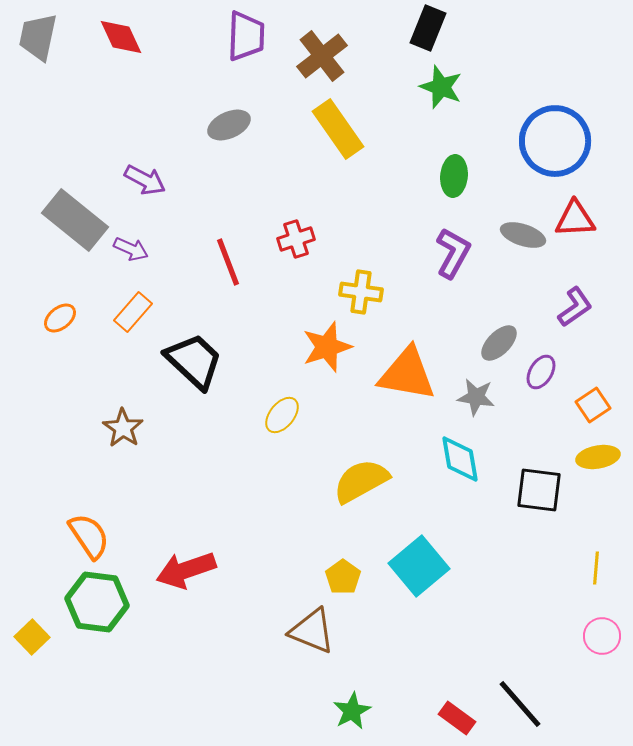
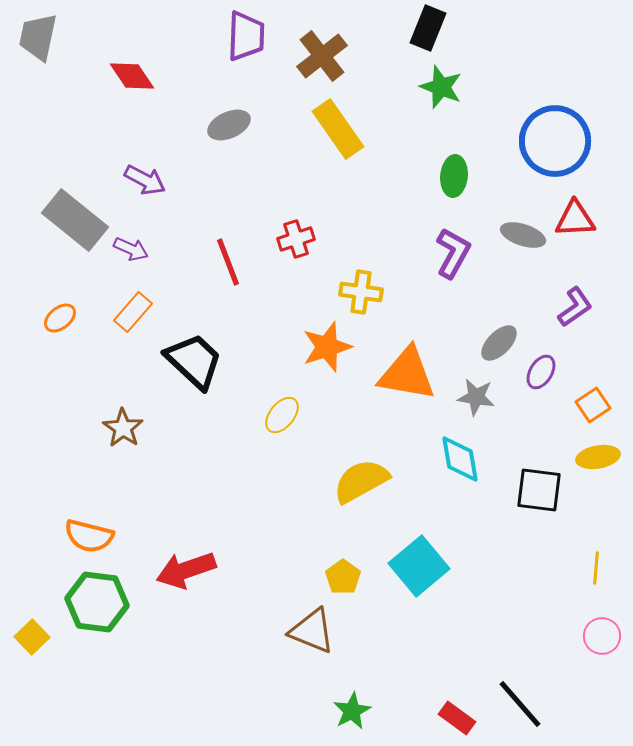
red diamond at (121, 37): moved 11 px right, 39 px down; rotated 9 degrees counterclockwise
orange semicircle at (89, 536): rotated 138 degrees clockwise
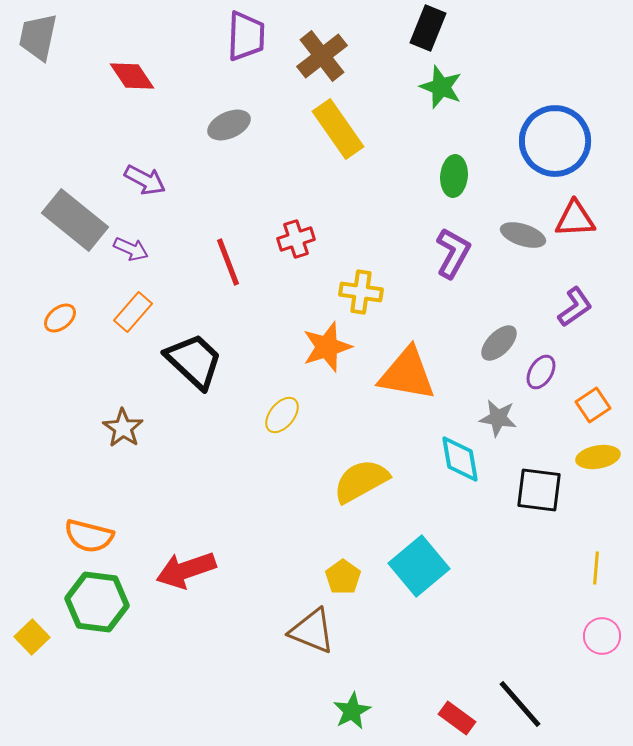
gray star at (476, 397): moved 22 px right, 21 px down
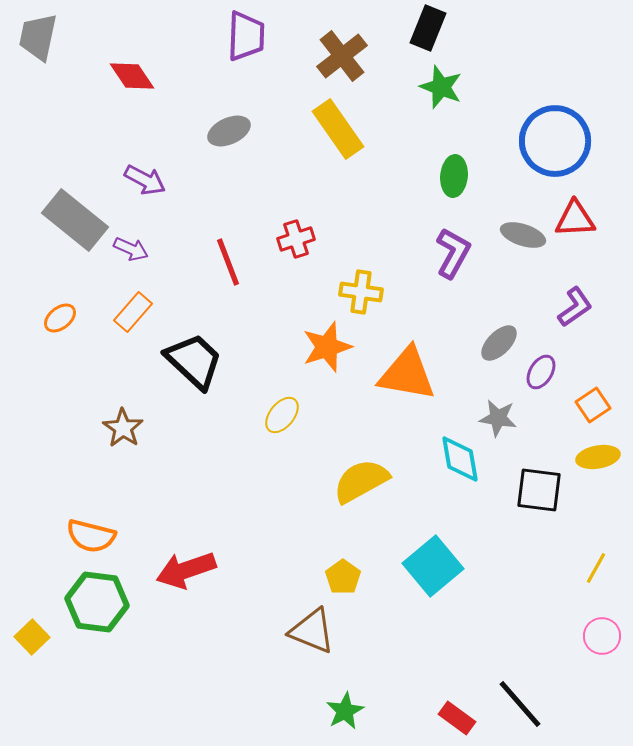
brown cross at (322, 56): moved 20 px right
gray ellipse at (229, 125): moved 6 px down
orange semicircle at (89, 536): moved 2 px right
cyan square at (419, 566): moved 14 px right
yellow line at (596, 568): rotated 24 degrees clockwise
green star at (352, 711): moved 7 px left
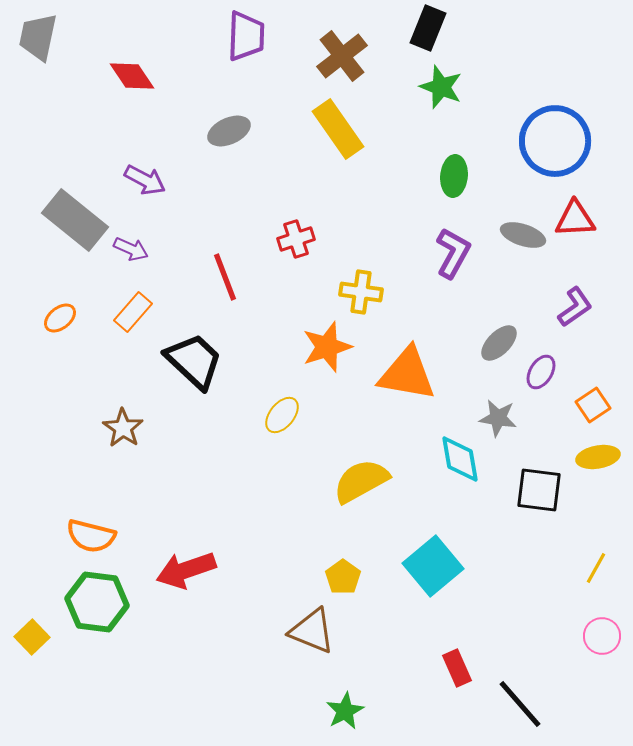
red line at (228, 262): moved 3 px left, 15 px down
red rectangle at (457, 718): moved 50 px up; rotated 30 degrees clockwise
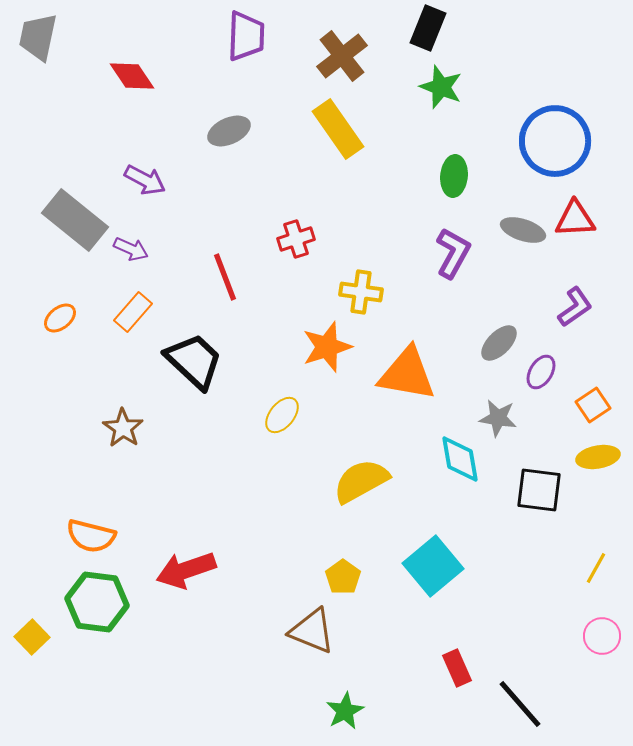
gray ellipse at (523, 235): moved 5 px up
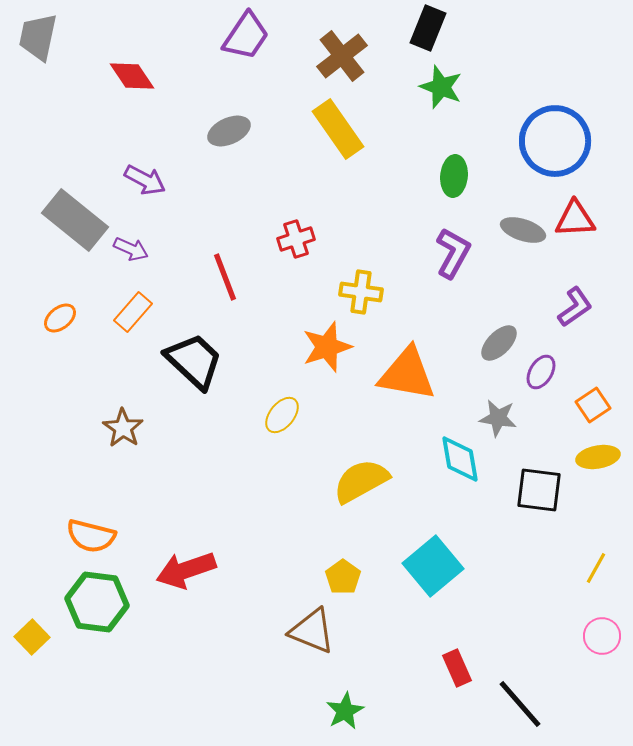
purple trapezoid at (246, 36): rotated 32 degrees clockwise
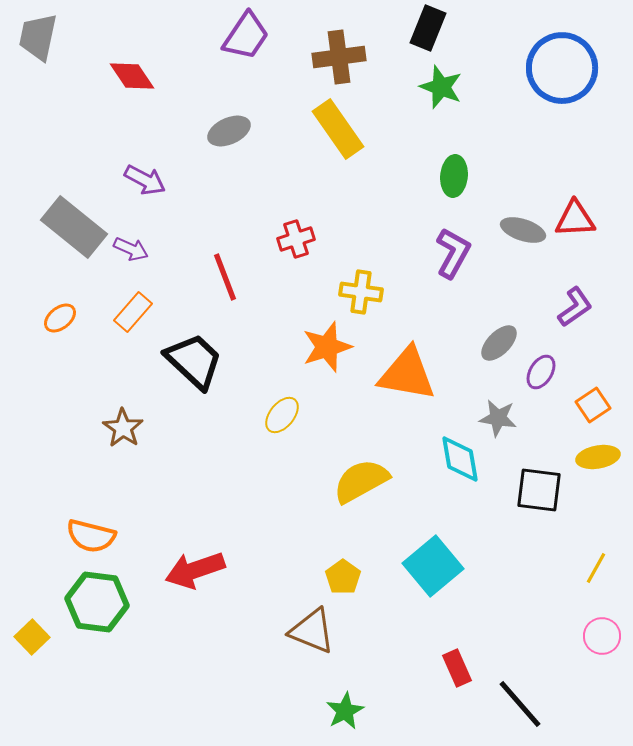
brown cross at (342, 56): moved 3 px left, 1 px down; rotated 30 degrees clockwise
blue circle at (555, 141): moved 7 px right, 73 px up
gray rectangle at (75, 220): moved 1 px left, 7 px down
red arrow at (186, 570): moved 9 px right
